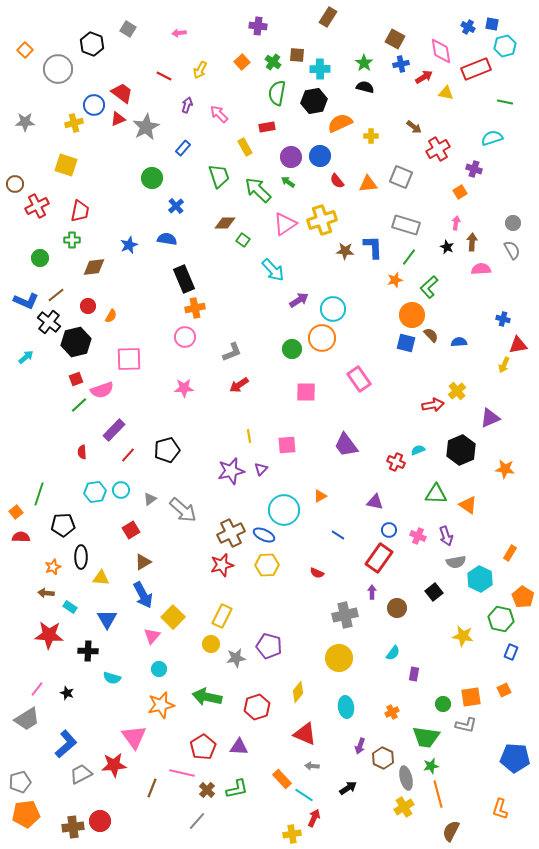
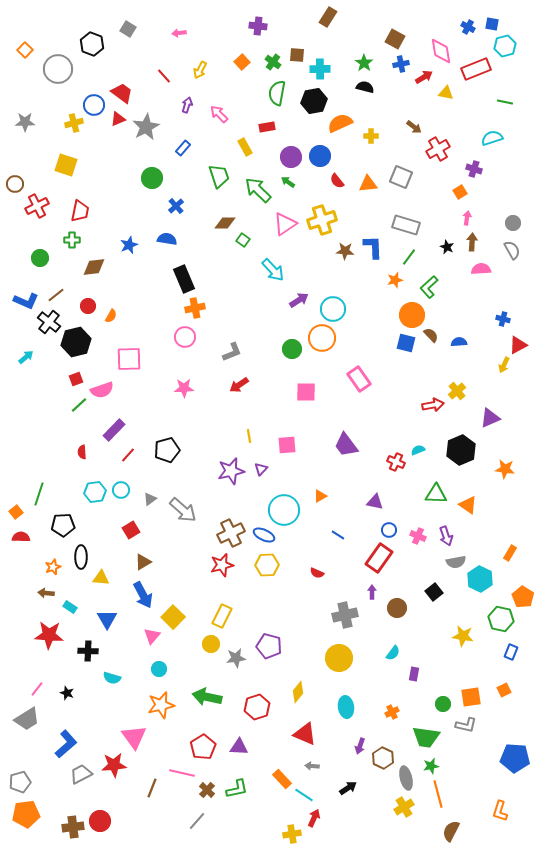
red line at (164, 76): rotated 21 degrees clockwise
pink arrow at (456, 223): moved 11 px right, 5 px up
red triangle at (518, 345): rotated 18 degrees counterclockwise
orange L-shape at (500, 809): moved 2 px down
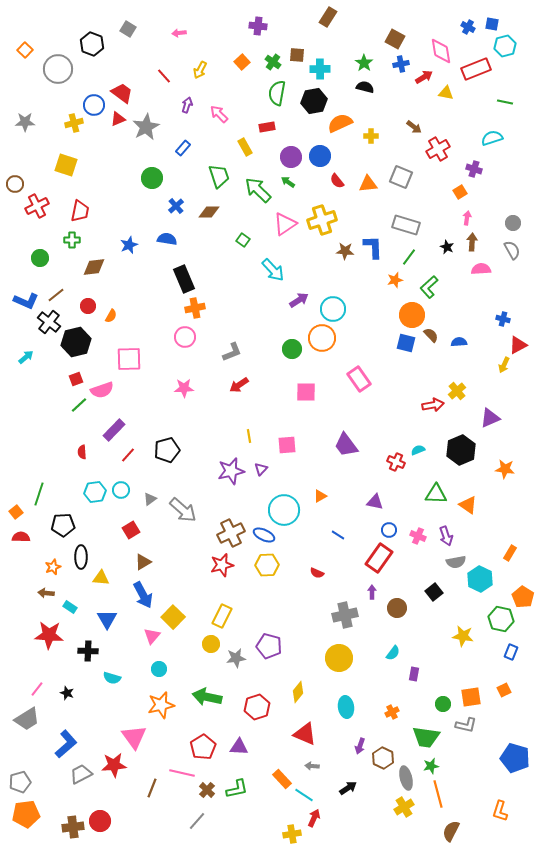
brown diamond at (225, 223): moved 16 px left, 11 px up
blue pentagon at (515, 758): rotated 12 degrees clockwise
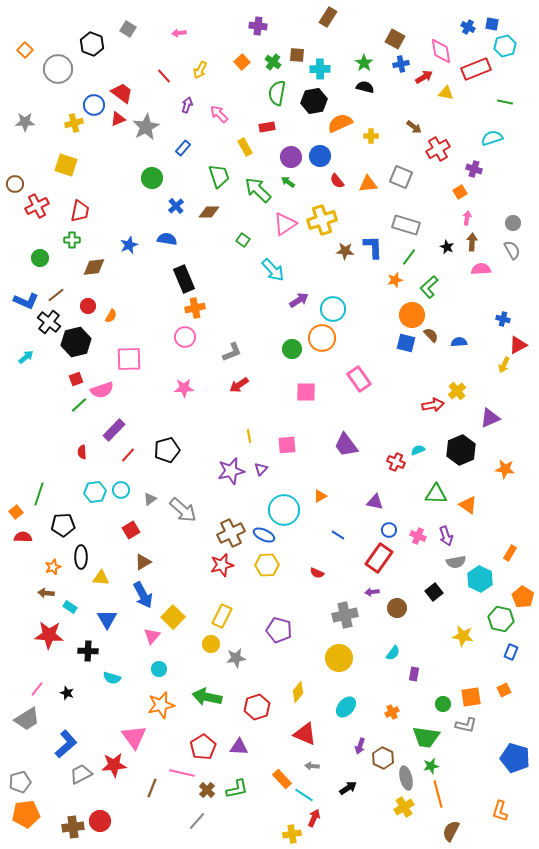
red semicircle at (21, 537): moved 2 px right
purple arrow at (372, 592): rotated 96 degrees counterclockwise
purple pentagon at (269, 646): moved 10 px right, 16 px up
cyan ellipse at (346, 707): rotated 50 degrees clockwise
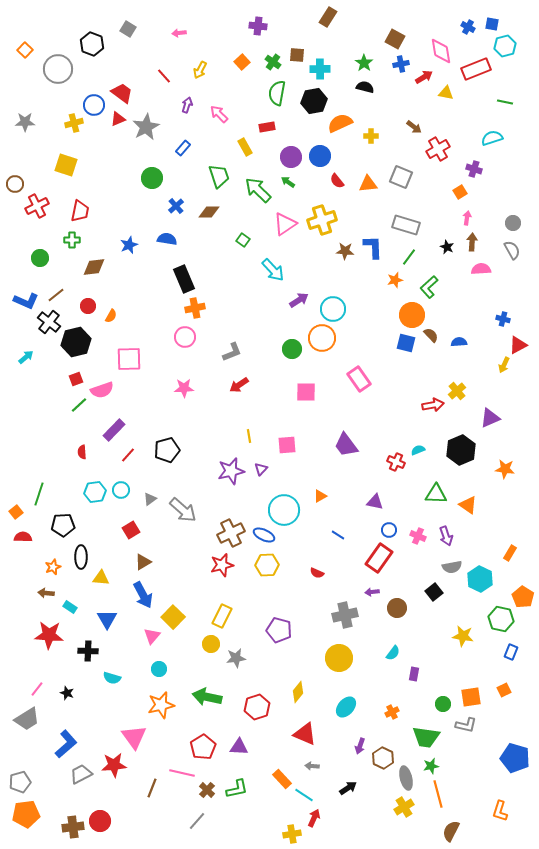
gray semicircle at (456, 562): moved 4 px left, 5 px down
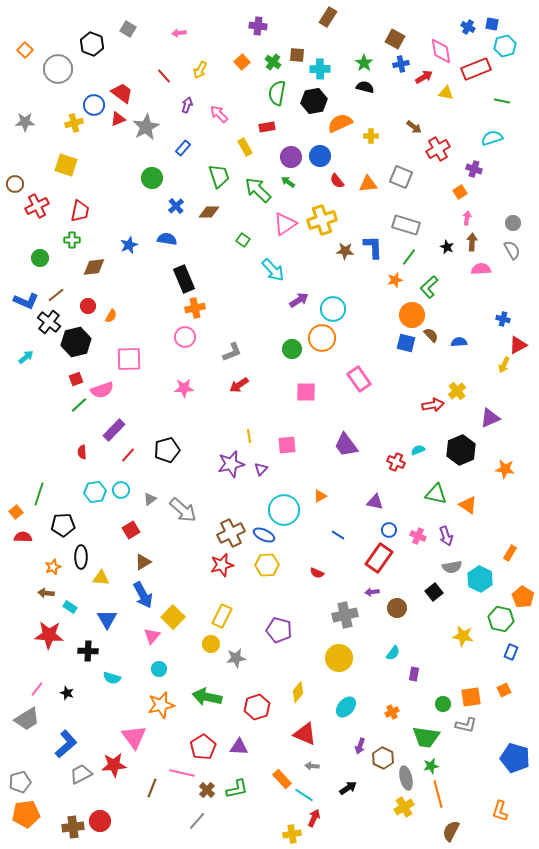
green line at (505, 102): moved 3 px left, 1 px up
purple star at (231, 471): moved 7 px up
green triangle at (436, 494): rotated 10 degrees clockwise
